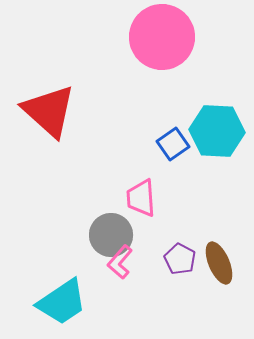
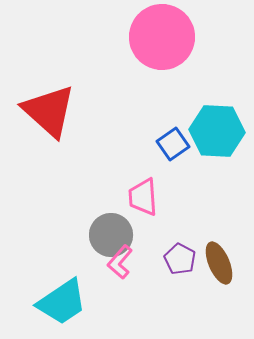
pink trapezoid: moved 2 px right, 1 px up
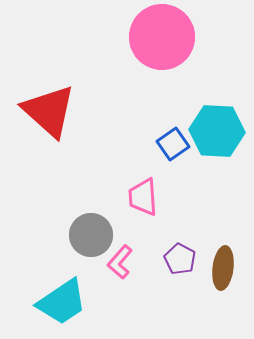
gray circle: moved 20 px left
brown ellipse: moved 4 px right, 5 px down; rotated 30 degrees clockwise
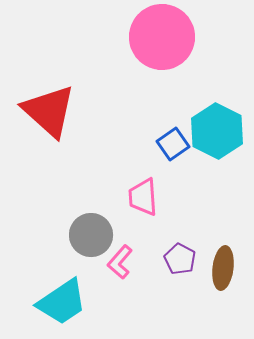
cyan hexagon: rotated 24 degrees clockwise
